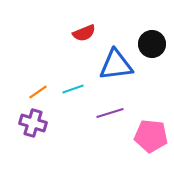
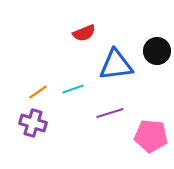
black circle: moved 5 px right, 7 px down
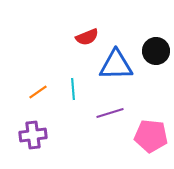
red semicircle: moved 3 px right, 4 px down
black circle: moved 1 px left
blue triangle: rotated 6 degrees clockwise
cyan line: rotated 75 degrees counterclockwise
purple cross: moved 12 px down; rotated 24 degrees counterclockwise
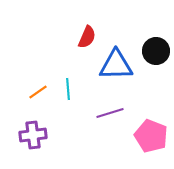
red semicircle: rotated 45 degrees counterclockwise
cyan line: moved 5 px left
pink pentagon: rotated 16 degrees clockwise
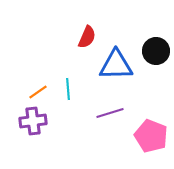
purple cross: moved 14 px up
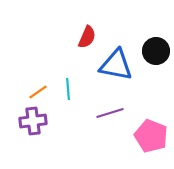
blue triangle: rotated 12 degrees clockwise
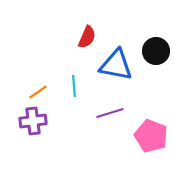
cyan line: moved 6 px right, 3 px up
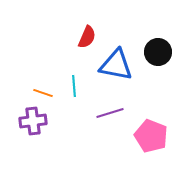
black circle: moved 2 px right, 1 px down
orange line: moved 5 px right, 1 px down; rotated 54 degrees clockwise
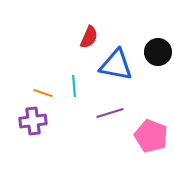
red semicircle: moved 2 px right
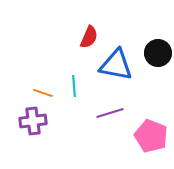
black circle: moved 1 px down
